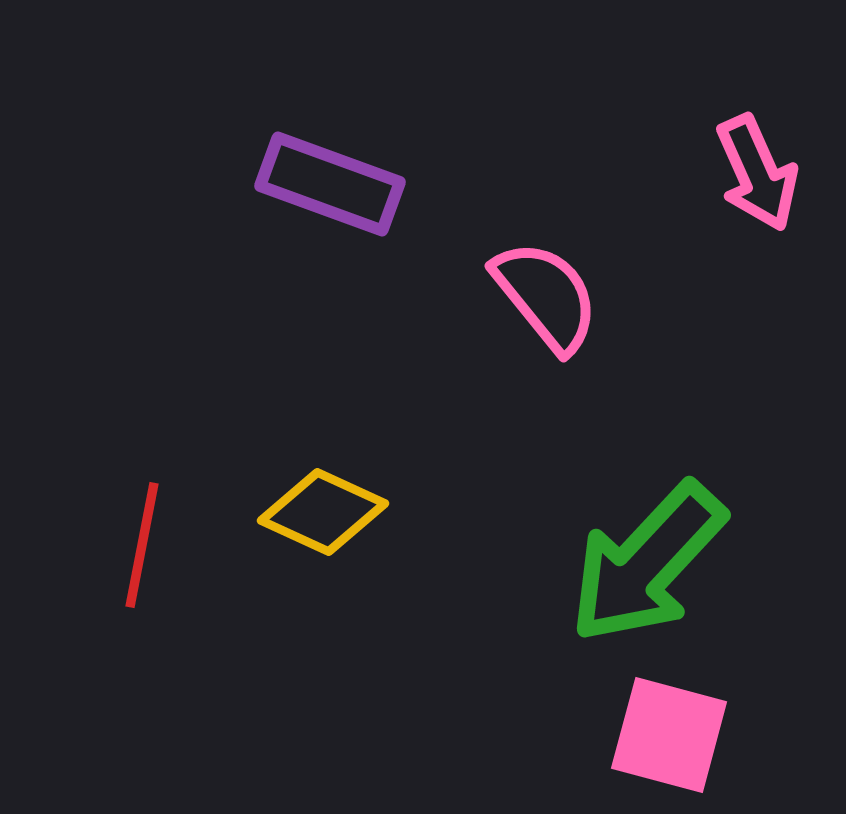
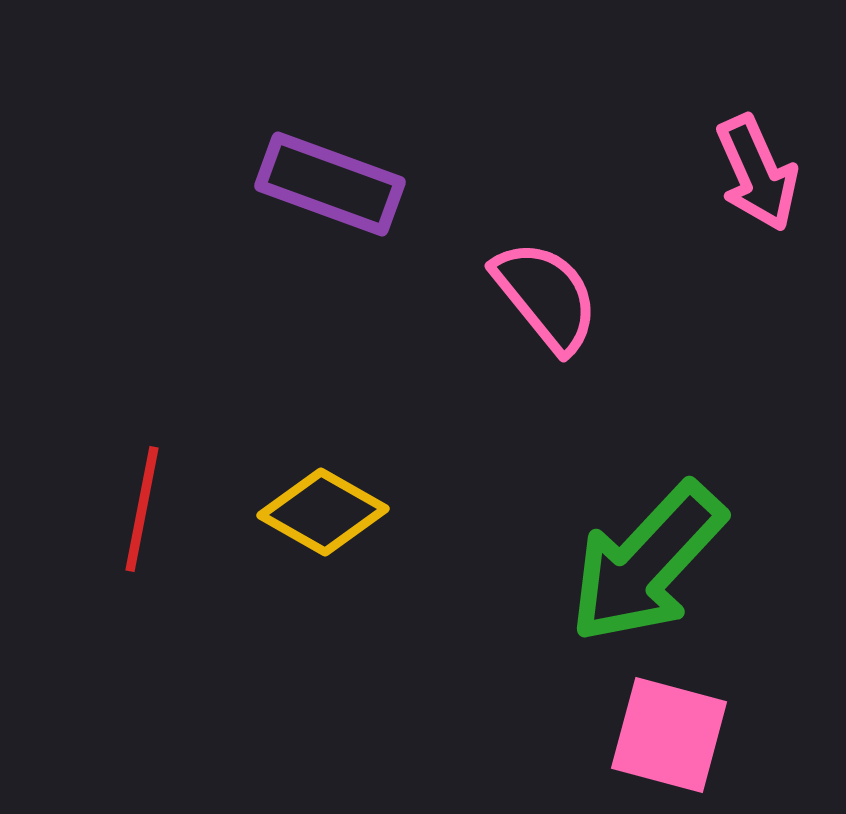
yellow diamond: rotated 5 degrees clockwise
red line: moved 36 px up
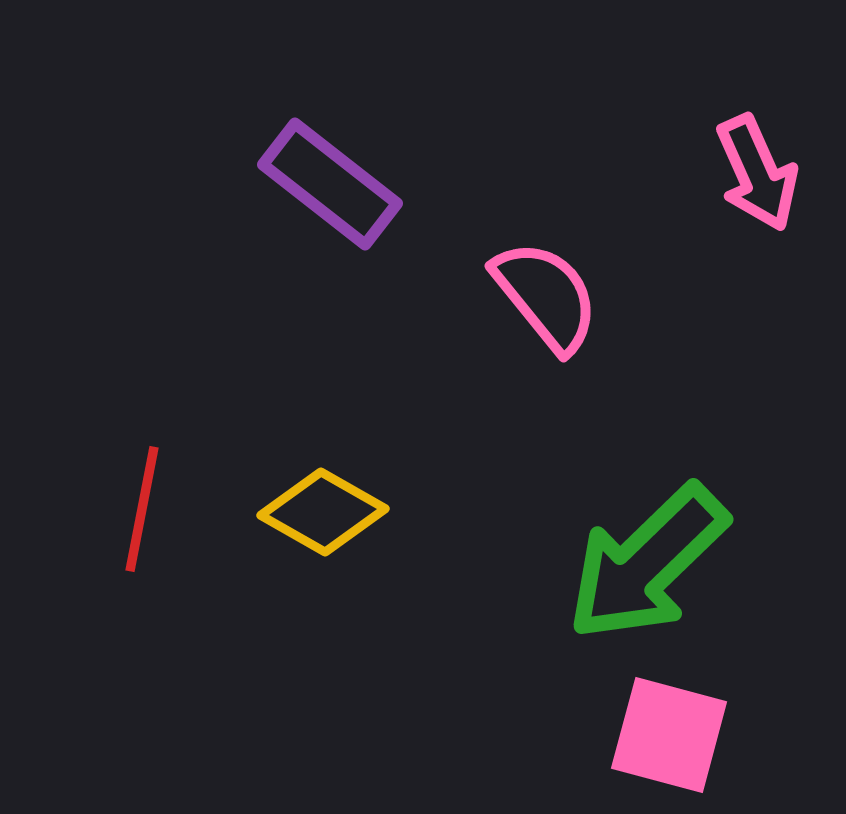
purple rectangle: rotated 18 degrees clockwise
green arrow: rotated 3 degrees clockwise
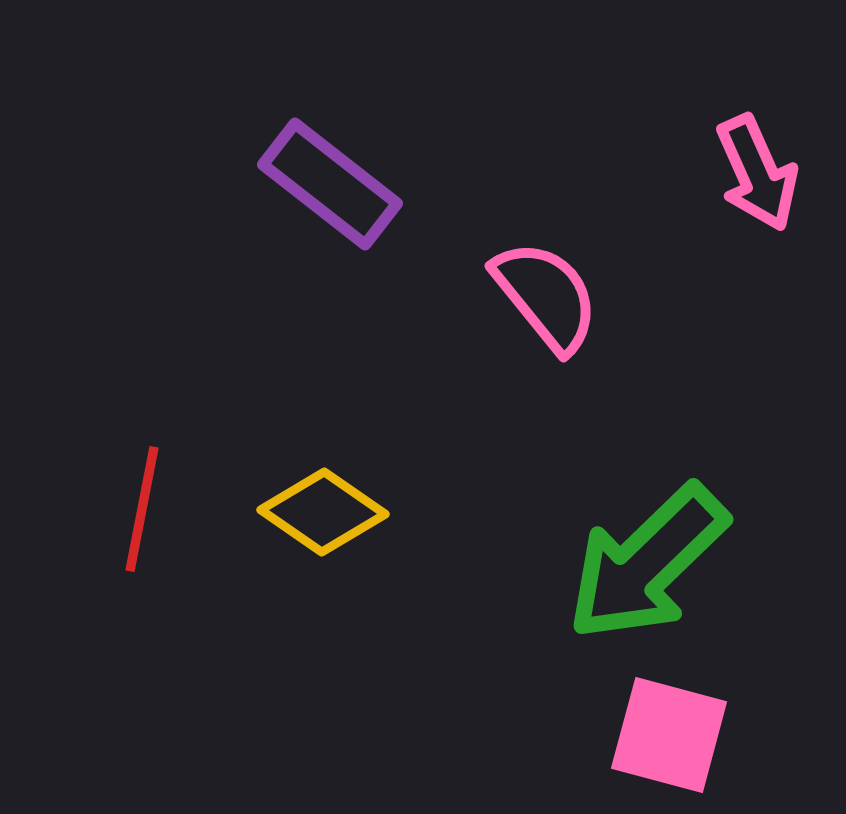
yellow diamond: rotated 5 degrees clockwise
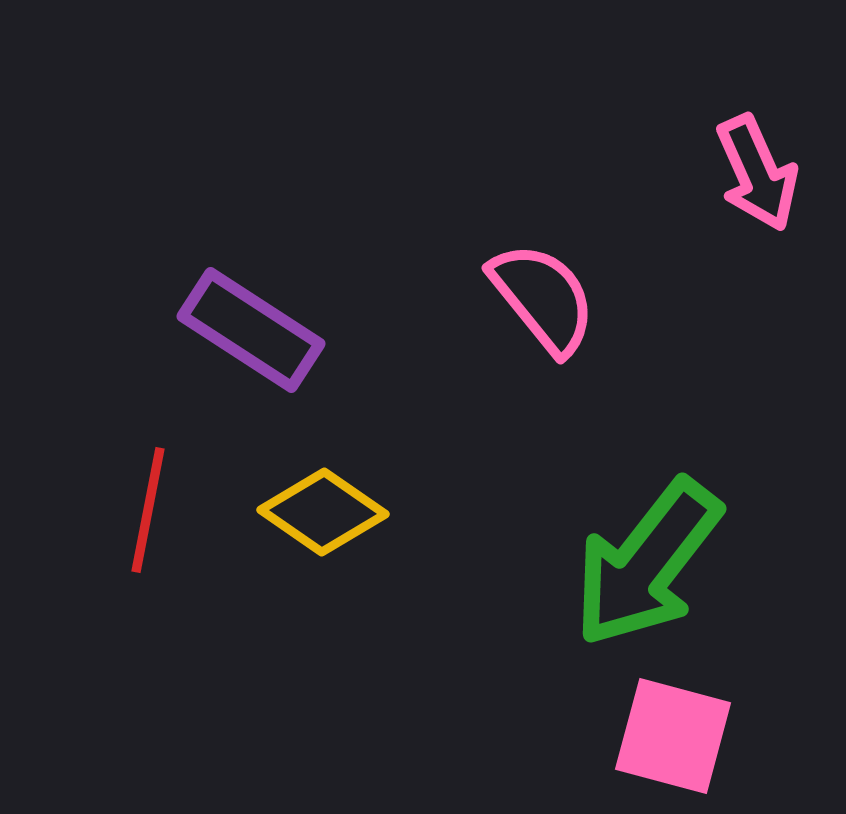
purple rectangle: moved 79 px left, 146 px down; rotated 5 degrees counterclockwise
pink semicircle: moved 3 px left, 2 px down
red line: moved 6 px right, 1 px down
green arrow: rotated 8 degrees counterclockwise
pink square: moved 4 px right, 1 px down
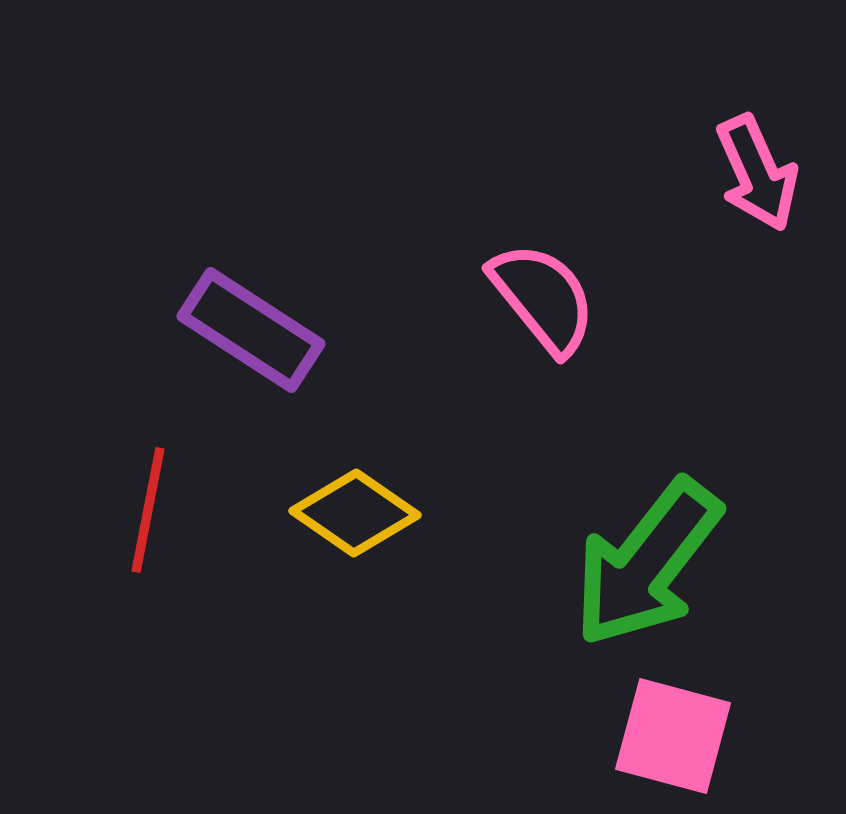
yellow diamond: moved 32 px right, 1 px down
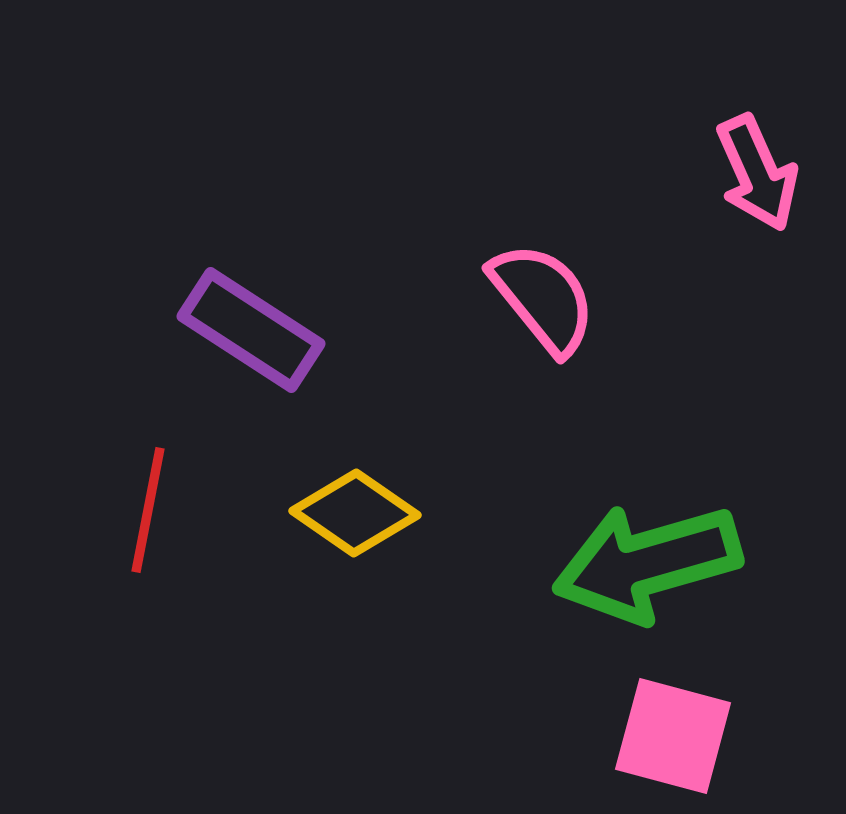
green arrow: rotated 36 degrees clockwise
